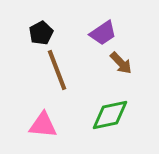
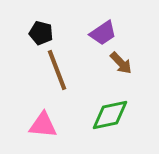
black pentagon: rotated 30 degrees counterclockwise
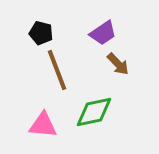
brown arrow: moved 3 px left, 1 px down
green diamond: moved 16 px left, 3 px up
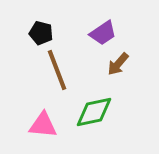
brown arrow: rotated 85 degrees clockwise
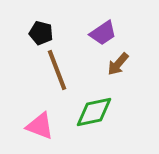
pink triangle: moved 3 px left, 1 px down; rotated 16 degrees clockwise
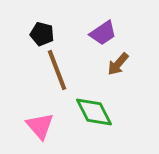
black pentagon: moved 1 px right, 1 px down
green diamond: rotated 75 degrees clockwise
pink triangle: rotated 28 degrees clockwise
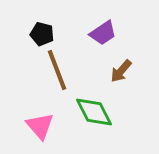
brown arrow: moved 3 px right, 7 px down
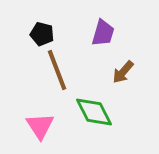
purple trapezoid: rotated 40 degrees counterclockwise
brown arrow: moved 2 px right, 1 px down
pink triangle: rotated 8 degrees clockwise
